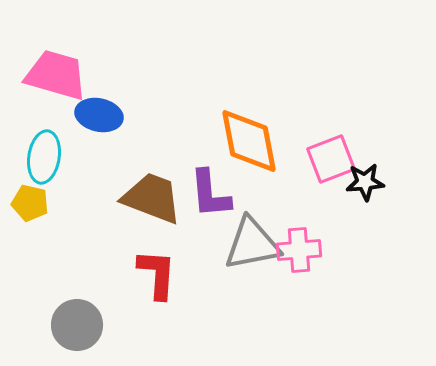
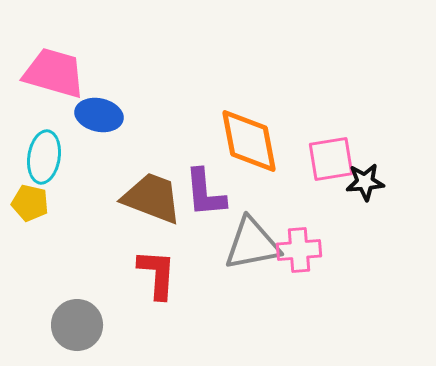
pink trapezoid: moved 2 px left, 2 px up
pink square: rotated 12 degrees clockwise
purple L-shape: moved 5 px left, 1 px up
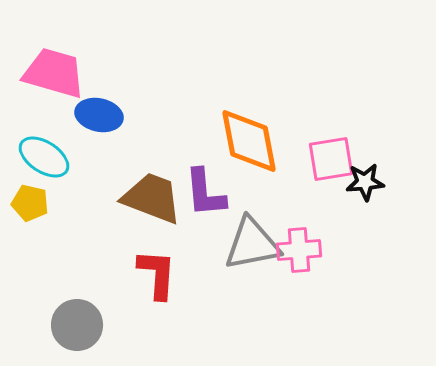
cyan ellipse: rotated 66 degrees counterclockwise
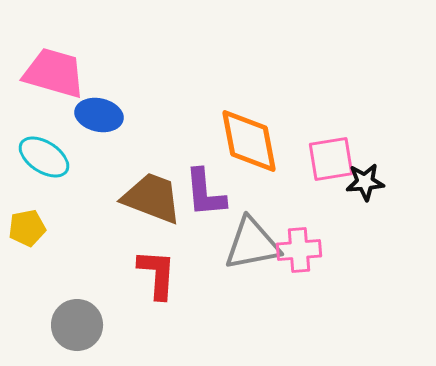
yellow pentagon: moved 3 px left, 25 px down; rotated 24 degrees counterclockwise
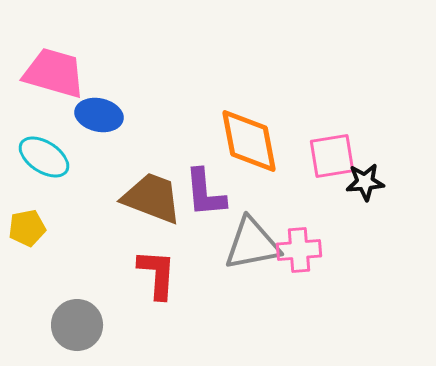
pink square: moved 1 px right, 3 px up
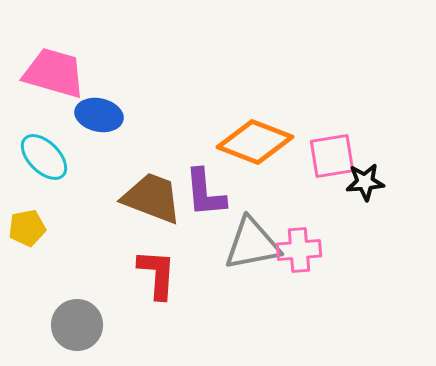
orange diamond: moved 6 px right, 1 px down; rotated 58 degrees counterclockwise
cyan ellipse: rotated 12 degrees clockwise
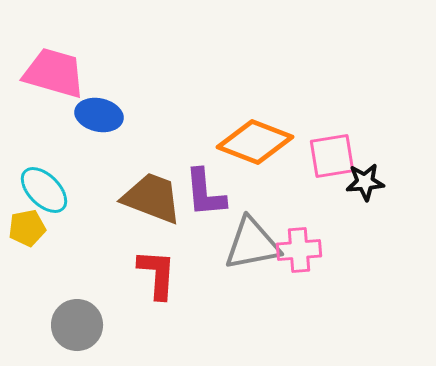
cyan ellipse: moved 33 px down
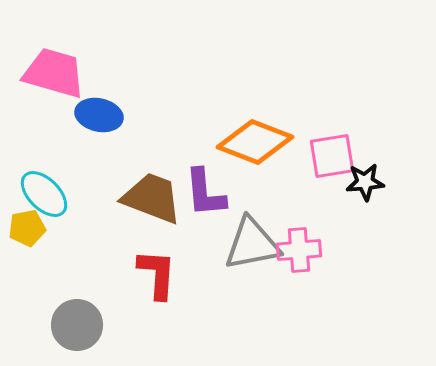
cyan ellipse: moved 4 px down
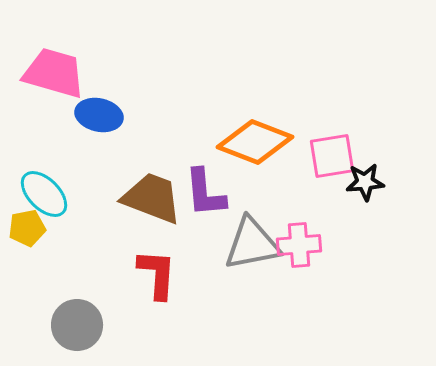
pink cross: moved 5 px up
